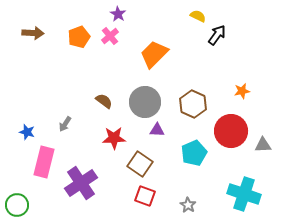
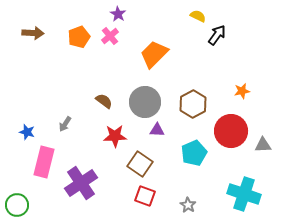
brown hexagon: rotated 8 degrees clockwise
red star: moved 1 px right, 2 px up
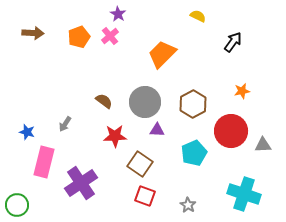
black arrow: moved 16 px right, 7 px down
orange trapezoid: moved 8 px right
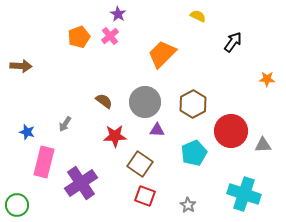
brown arrow: moved 12 px left, 33 px down
orange star: moved 25 px right, 12 px up; rotated 14 degrees clockwise
